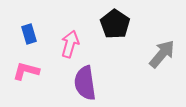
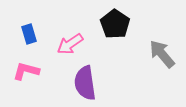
pink arrow: rotated 140 degrees counterclockwise
gray arrow: rotated 80 degrees counterclockwise
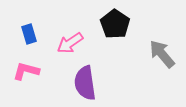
pink arrow: moved 1 px up
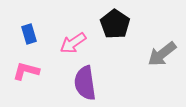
pink arrow: moved 3 px right
gray arrow: rotated 88 degrees counterclockwise
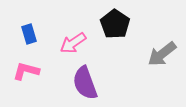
purple semicircle: rotated 12 degrees counterclockwise
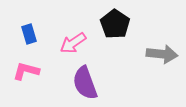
gray arrow: rotated 136 degrees counterclockwise
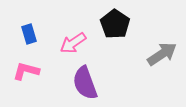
gray arrow: rotated 40 degrees counterclockwise
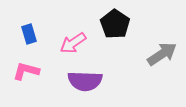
purple semicircle: moved 2 px up; rotated 68 degrees counterclockwise
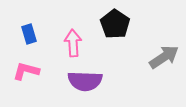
pink arrow: rotated 120 degrees clockwise
gray arrow: moved 2 px right, 3 px down
